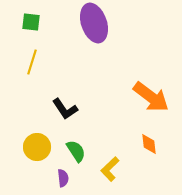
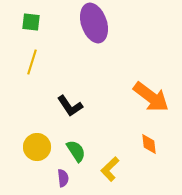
black L-shape: moved 5 px right, 3 px up
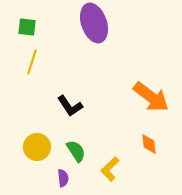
green square: moved 4 px left, 5 px down
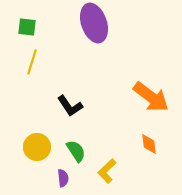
yellow L-shape: moved 3 px left, 2 px down
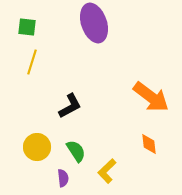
black L-shape: rotated 84 degrees counterclockwise
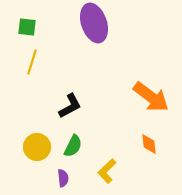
green semicircle: moved 3 px left, 5 px up; rotated 60 degrees clockwise
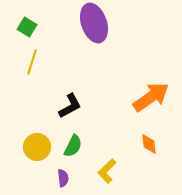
green square: rotated 24 degrees clockwise
orange arrow: rotated 72 degrees counterclockwise
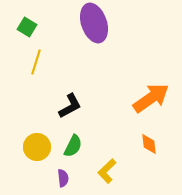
yellow line: moved 4 px right
orange arrow: moved 1 px down
